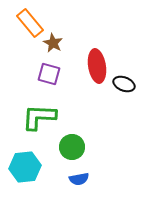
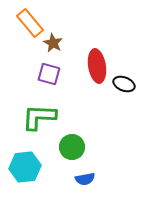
blue semicircle: moved 6 px right
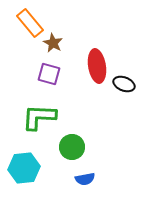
cyan hexagon: moved 1 px left, 1 px down
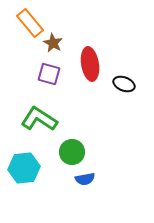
red ellipse: moved 7 px left, 2 px up
green L-shape: moved 2 px down; rotated 30 degrees clockwise
green circle: moved 5 px down
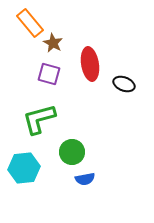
green L-shape: rotated 48 degrees counterclockwise
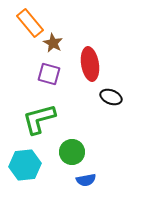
black ellipse: moved 13 px left, 13 px down
cyan hexagon: moved 1 px right, 3 px up
blue semicircle: moved 1 px right, 1 px down
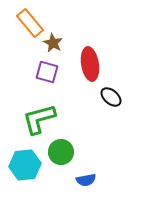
purple square: moved 2 px left, 2 px up
black ellipse: rotated 20 degrees clockwise
green circle: moved 11 px left
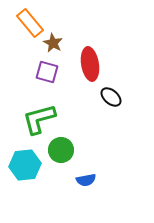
green circle: moved 2 px up
